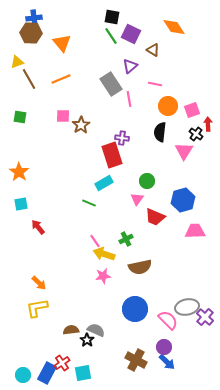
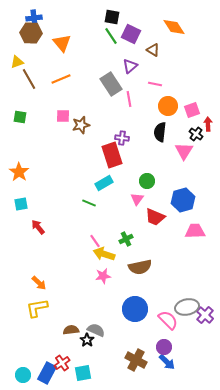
brown star at (81, 125): rotated 18 degrees clockwise
purple cross at (205, 317): moved 2 px up
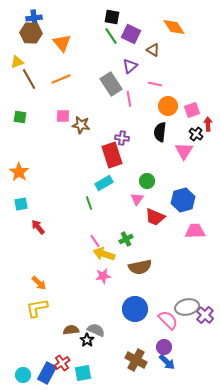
brown star at (81, 125): rotated 24 degrees clockwise
green line at (89, 203): rotated 48 degrees clockwise
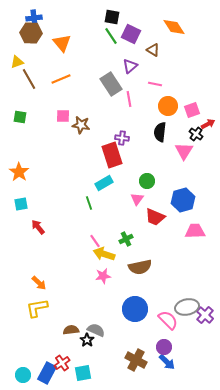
red arrow at (208, 124): rotated 64 degrees clockwise
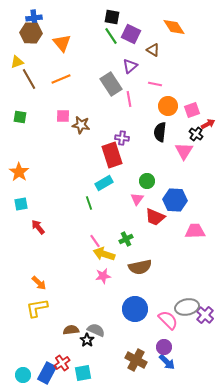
blue hexagon at (183, 200): moved 8 px left; rotated 20 degrees clockwise
